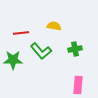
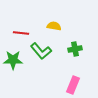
red line: rotated 14 degrees clockwise
pink rectangle: moved 5 px left; rotated 18 degrees clockwise
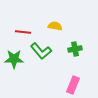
yellow semicircle: moved 1 px right
red line: moved 2 px right, 1 px up
green star: moved 1 px right, 1 px up
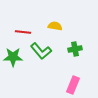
green star: moved 1 px left, 2 px up
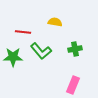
yellow semicircle: moved 4 px up
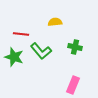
yellow semicircle: rotated 16 degrees counterclockwise
red line: moved 2 px left, 2 px down
green cross: moved 2 px up; rotated 24 degrees clockwise
green star: moved 1 px right; rotated 18 degrees clockwise
